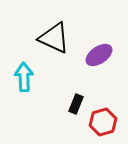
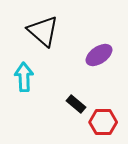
black triangle: moved 11 px left, 7 px up; rotated 16 degrees clockwise
black rectangle: rotated 72 degrees counterclockwise
red hexagon: rotated 16 degrees clockwise
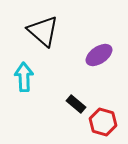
red hexagon: rotated 16 degrees clockwise
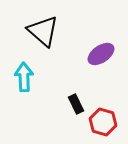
purple ellipse: moved 2 px right, 1 px up
black rectangle: rotated 24 degrees clockwise
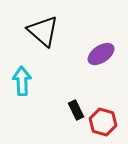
cyan arrow: moved 2 px left, 4 px down
black rectangle: moved 6 px down
